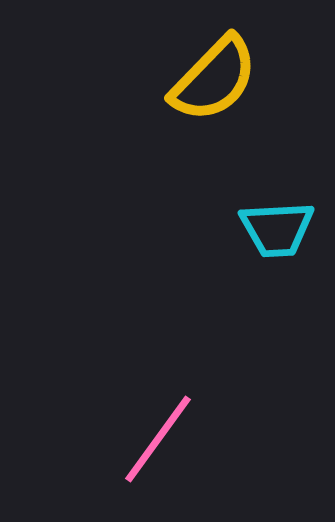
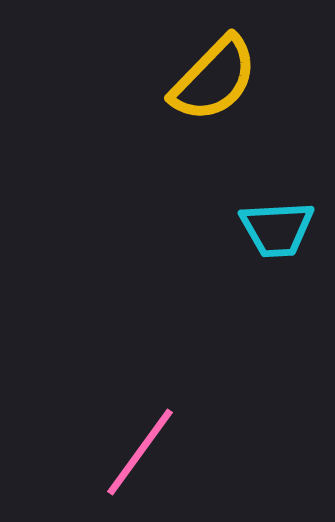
pink line: moved 18 px left, 13 px down
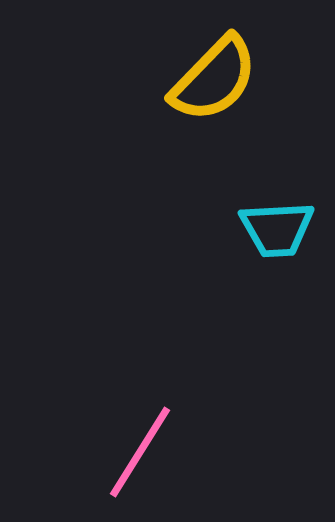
pink line: rotated 4 degrees counterclockwise
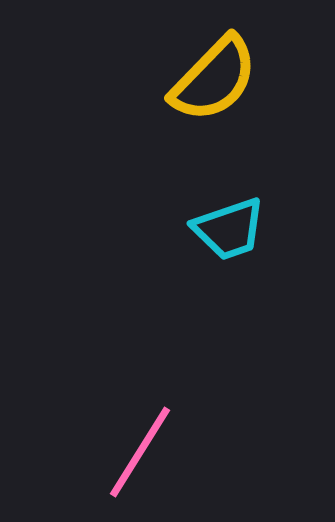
cyan trapezoid: moved 48 px left; rotated 16 degrees counterclockwise
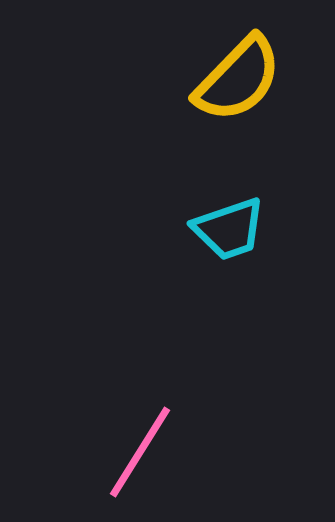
yellow semicircle: moved 24 px right
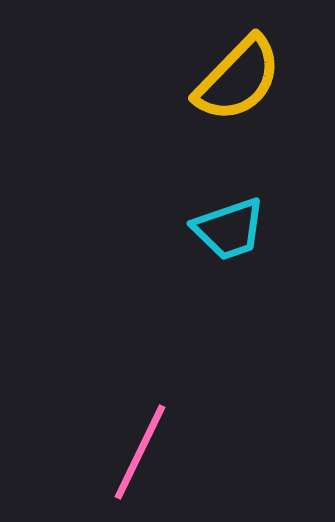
pink line: rotated 6 degrees counterclockwise
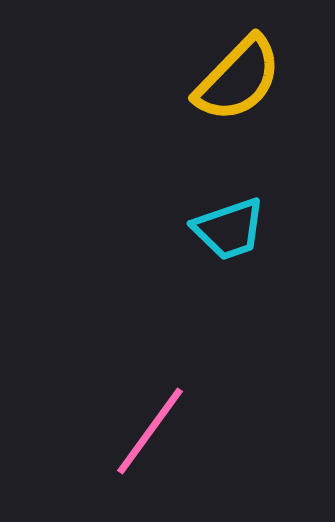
pink line: moved 10 px right, 21 px up; rotated 10 degrees clockwise
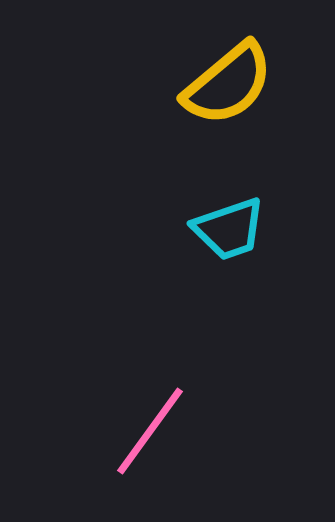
yellow semicircle: moved 10 px left, 5 px down; rotated 6 degrees clockwise
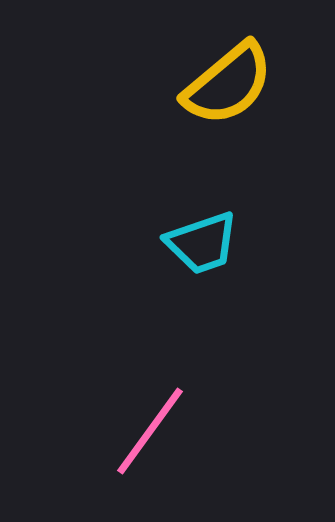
cyan trapezoid: moved 27 px left, 14 px down
